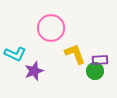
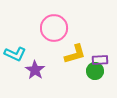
pink circle: moved 3 px right
yellow L-shape: rotated 95 degrees clockwise
purple star: moved 1 px right, 1 px up; rotated 18 degrees counterclockwise
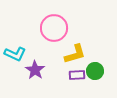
purple rectangle: moved 23 px left, 15 px down
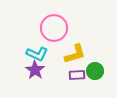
cyan L-shape: moved 22 px right
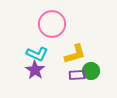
pink circle: moved 2 px left, 4 px up
green circle: moved 4 px left
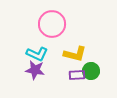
yellow L-shape: rotated 30 degrees clockwise
purple star: rotated 24 degrees counterclockwise
